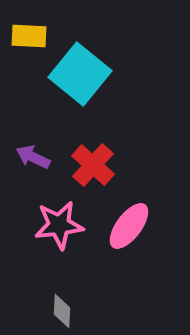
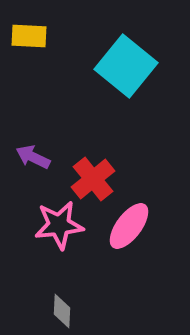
cyan square: moved 46 px right, 8 px up
red cross: moved 14 px down; rotated 9 degrees clockwise
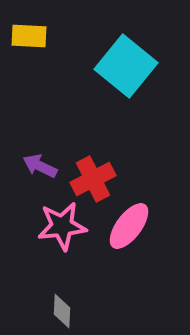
purple arrow: moved 7 px right, 9 px down
red cross: rotated 12 degrees clockwise
pink star: moved 3 px right, 1 px down
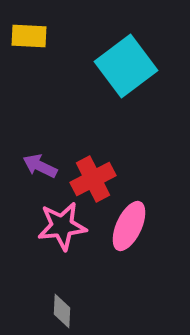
cyan square: rotated 14 degrees clockwise
pink ellipse: rotated 12 degrees counterclockwise
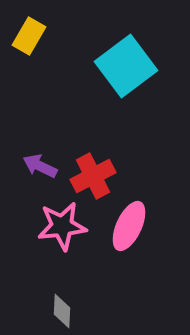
yellow rectangle: rotated 63 degrees counterclockwise
red cross: moved 3 px up
